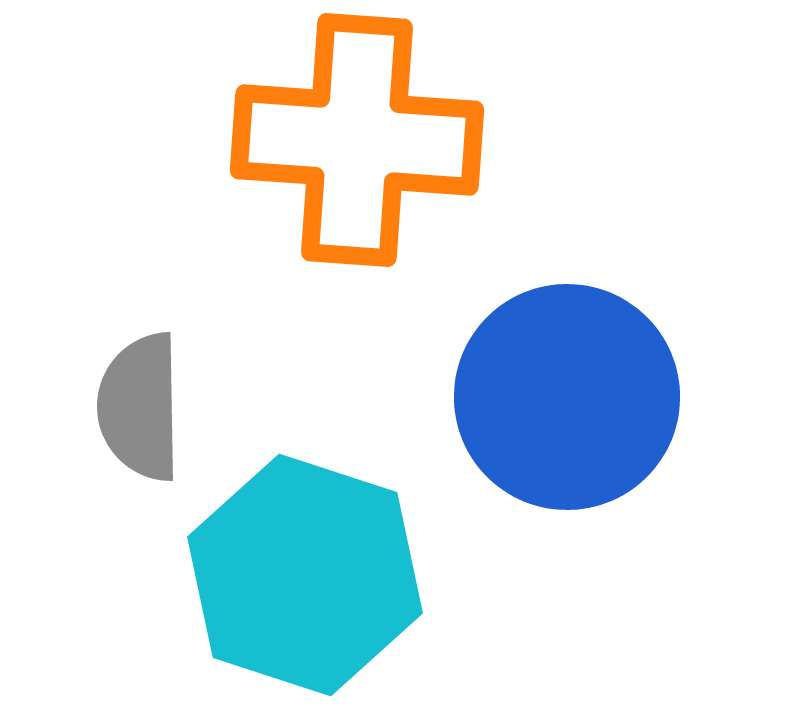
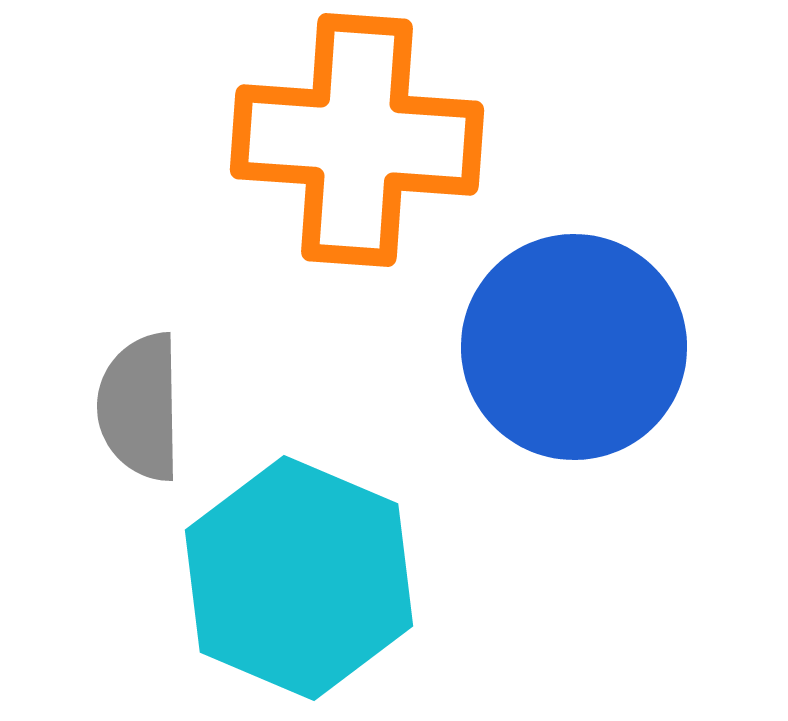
blue circle: moved 7 px right, 50 px up
cyan hexagon: moved 6 px left, 3 px down; rotated 5 degrees clockwise
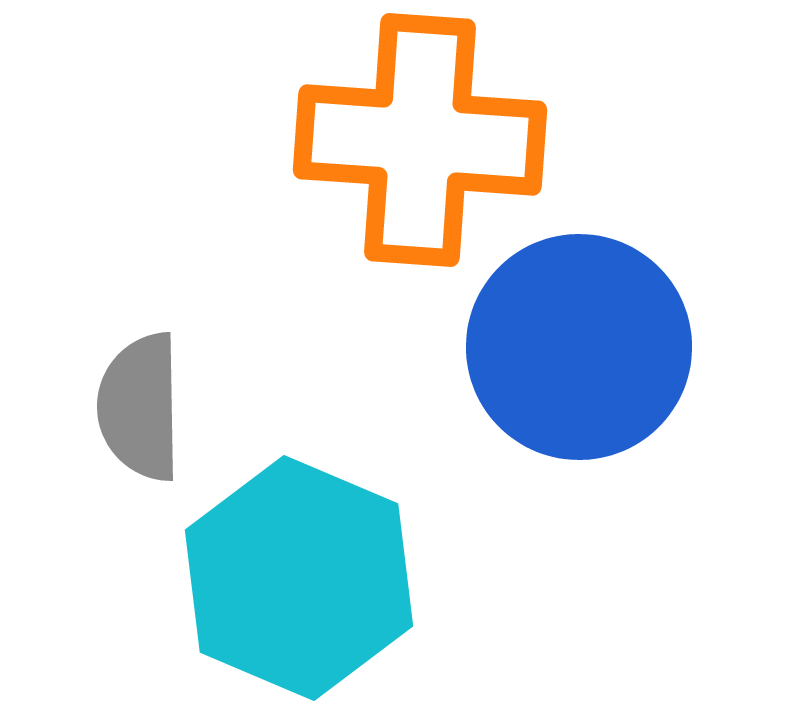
orange cross: moved 63 px right
blue circle: moved 5 px right
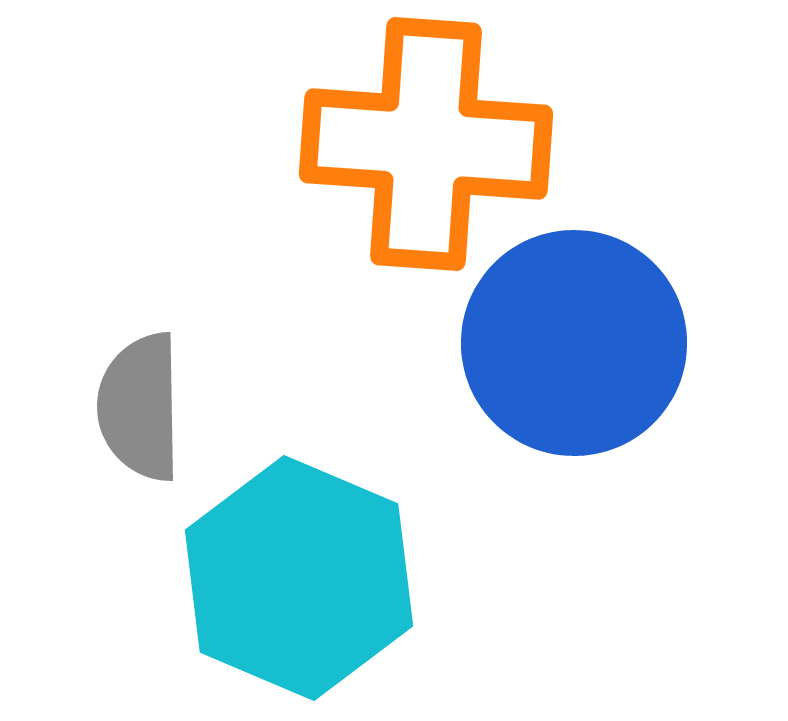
orange cross: moved 6 px right, 4 px down
blue circle: moved 5 px left, 4 px up
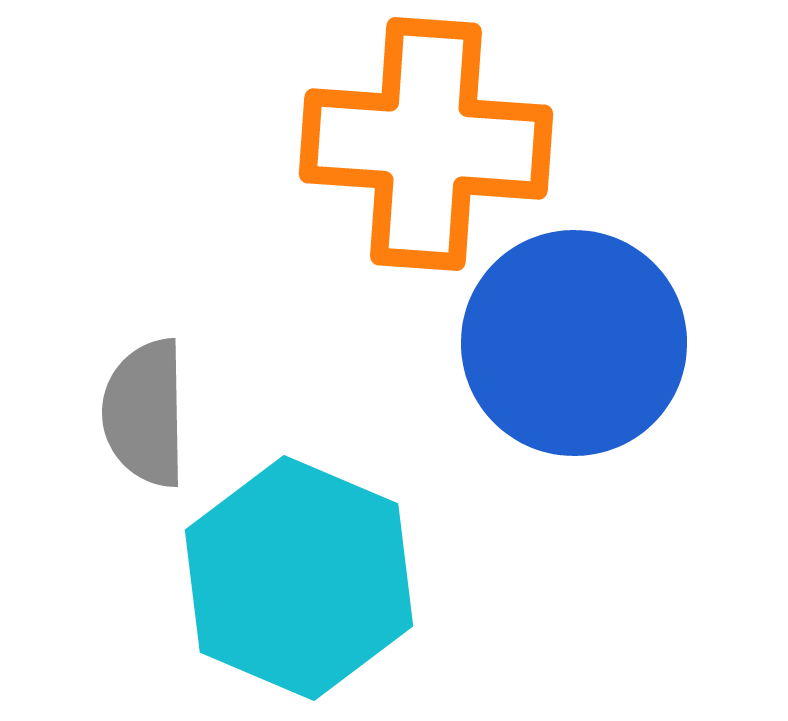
gray semicircle: moved 5 px right, 6 px down
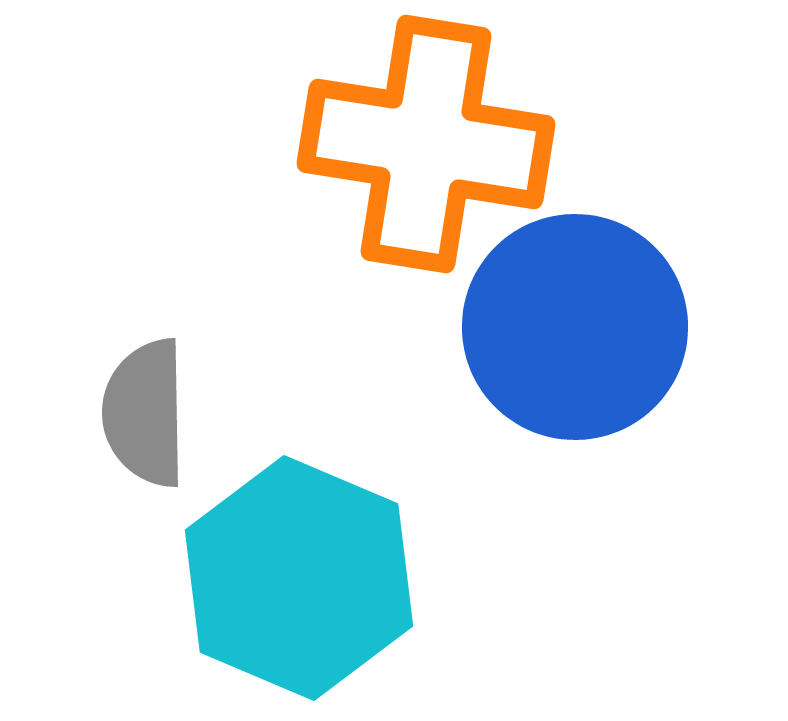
orange cross: rotated 5 degrees clockwise
blue circle: moved 1 px right, 16 px up
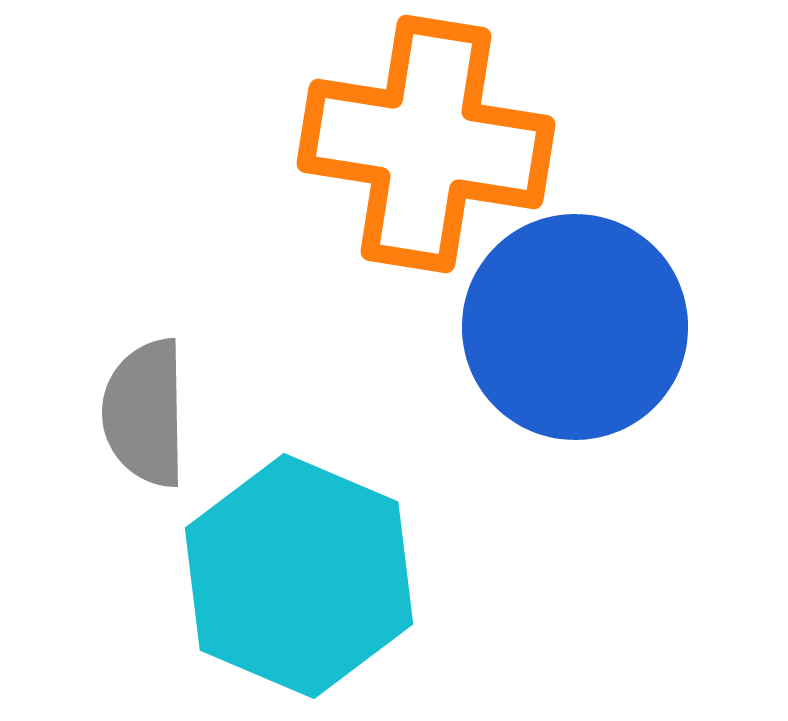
cyan hexagon: moved 2 px up
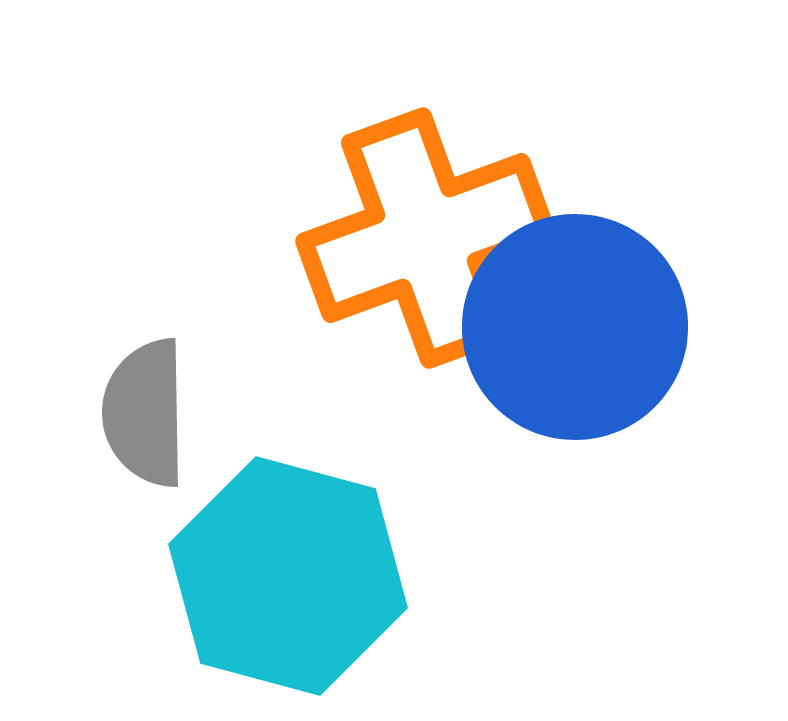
orange cross: moved 94 px down; rotated 29 degrees counterclockwise
cyan hexagon: moved 11 px left; rotated 8 degrees counterclockwise
